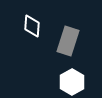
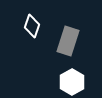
white diamond: rotated 15 degrees clockwise
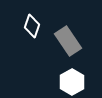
gray rectangle: rotated 52 degrees counterclockwise
